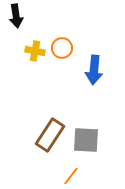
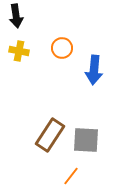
yellow cross: moved 16 px left
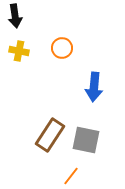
black arrow: moved 1 px left
blue arrow: moved 17 px down
gray square: rotated 8 degrees clockwise
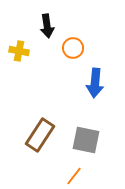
black arrow: moved 32 px right, 10 px down
orange circle: moved 11 px right
blue arrow: moved 1 px right, 4 px up
brown rectangle: moved 10 px left
orange line: moved 3 px right
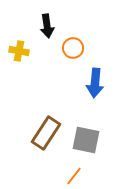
brown rectangle: moved 6 px right, 2 px up
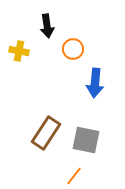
orange circle: moved 1 px down
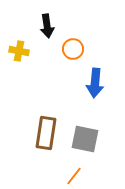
brown rectangle: rotated 24 degrees counterclockwise
gray square: moved 1 px left, 1 px up
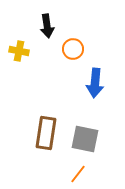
orange line: moved 4 px right, 2 px up
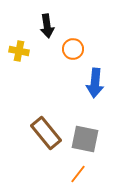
brown rectangle: rotated 48 degrees counterclockwise
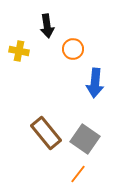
gray square: rotated 24 degrees clockwise
